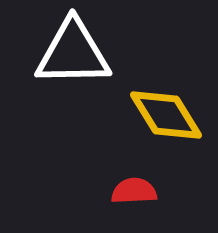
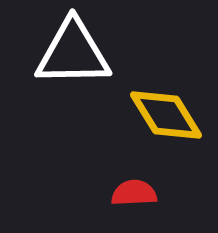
red semicircle: moved 2 px down
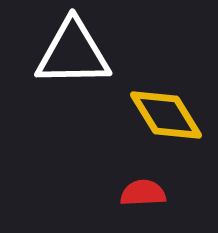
red semicircle: moved 9 px right
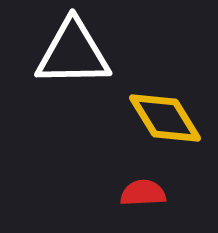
yellow diamond: moved 1 px left, 3 px down
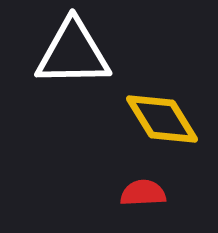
yellow diamond: moved 3 px left, 1 px down
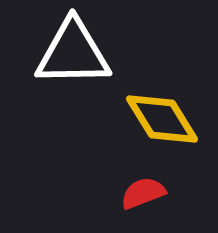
red semicircle: rotated 18 degrees counterclockwise
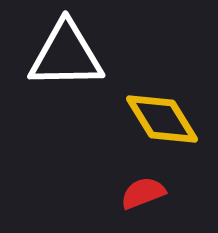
white triangle: moved 7 px left, 2 px down
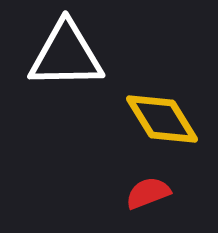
red semicircle: moved 5 px right
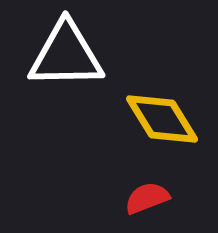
red semicircle: moved 1 px left, 5 px down
